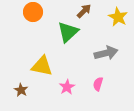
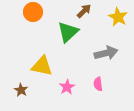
pink semicircle: rotated 24 degrees counterclockwise
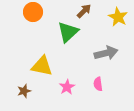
brown star: moved 3 px right, 1 px down; rotated 24 degrees clockwise
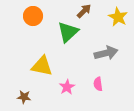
orange circle: moved 4 px down
brown star: moved 6 px down; rotated 24 degrees clockwise
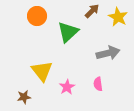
brown arrow: moved 8 px right
orange circle: moved 4 px right
gray arrow: moved 2 px right
yellow triangle: moved 5 px down; rotated 40 degrees clockwise
brown star: rotated 16 degrees counterclockwise
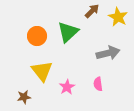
orange circle: moved 20 px down
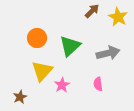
green triangle: moved 2 px right, 14 px down
orange circle: moved 2 px down
yellow triangle: rotated 20 degrees clockwise
pink star: moved 5 px left, 2 px up
brown star: moved 4 px left; rotated 16 degrees counterclockwise
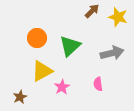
yellow star: rotated 12 degrees counterclockwise
gray arrow: moved 4 px right
yellow triangle: rotated 20 degrees clockwise
pink star: moved 2 px down
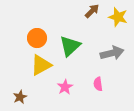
yellow triangle: moved 1 px left, 6 px up
pink star: moved 3 px right
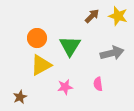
brown arrow: moved 5 px down
yellow star: moved 1 px up
green triangle: rotated 15 degrees counterclockwise
pink star: rotated 21 degrees clockwise
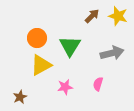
pink semicircle: rotated 24 degrees clockwise
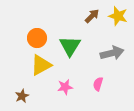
brown star: moved 2 px right, 1 px up
